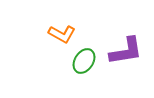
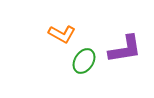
purple L-shape: moved 1 px left, 2 px up
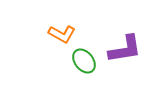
green ellipse: rotated 70 degrees counterclockwise
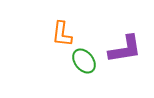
orange L-shape: rotated 68 degrees clockwise
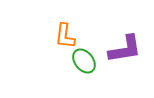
orange L-shape: moved 3 px right, 2 px down
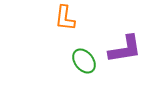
orange L-shape: moved 18 px up
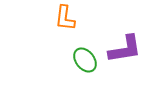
green ellipse: moved 1 px right, 1 px up
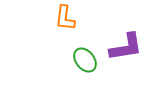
purple L-shape: moved 1 px right, 2 px up
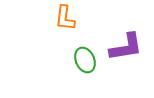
green ellipse: rotated 15 degrees clockwise
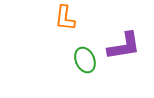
purple L-shape: moved 2 px left, 1 px up
